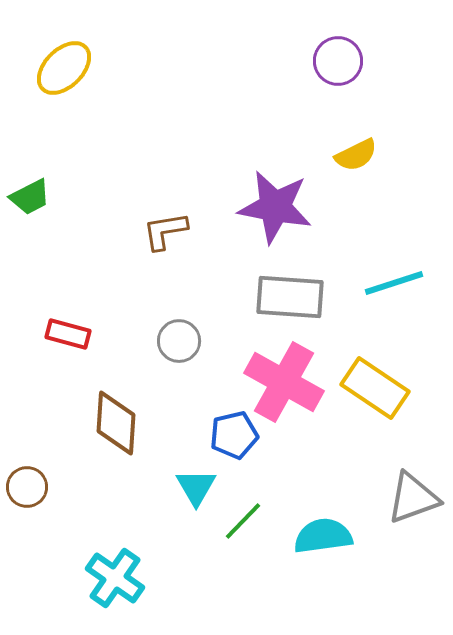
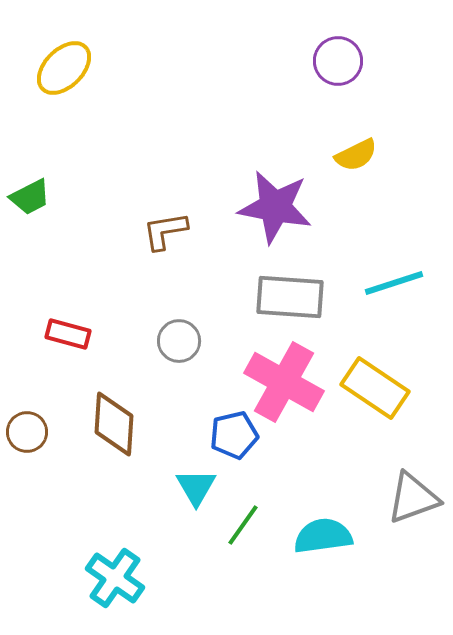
brown diamond: moved 2 px left, 1 px down
brown circle: moved 55 px up
green line: moved 4 px down; rotated 9 degrees counterclockwise
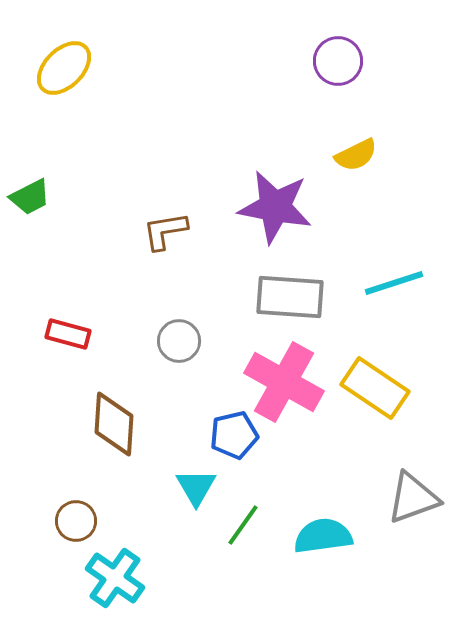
brown circle: moved 49 px right, 89 px down
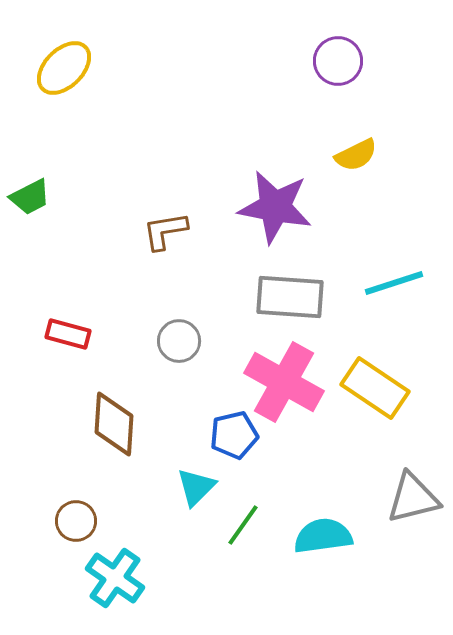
cyan triangle: rotated 15 degrees clockwise
gray triangle: rotated 6 degrees clockwise
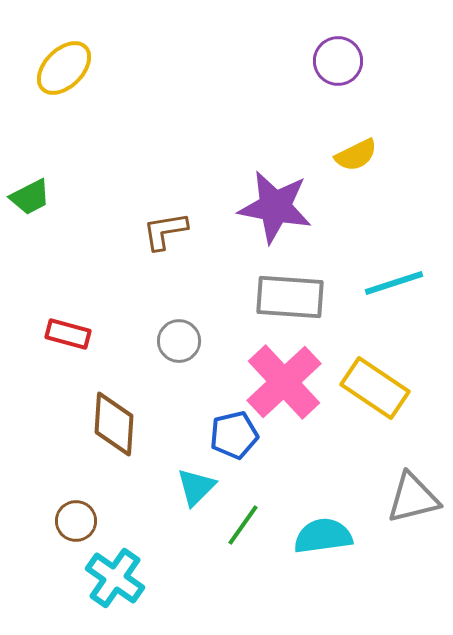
pink cross: rotated 18 degrees clockwise
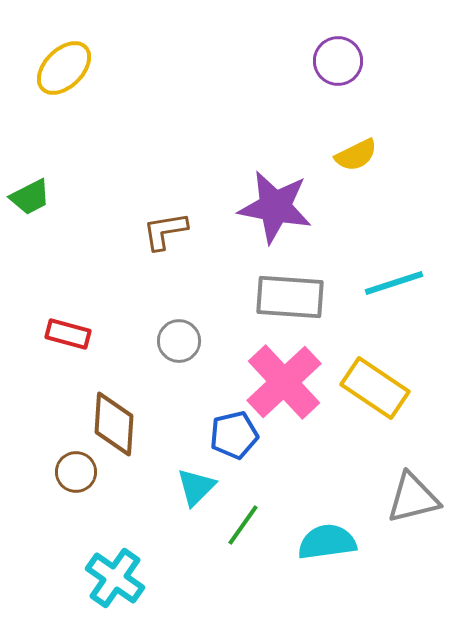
brown circle: moved 49 px up
cyan semicircle: moved 4 px right, 6 px down
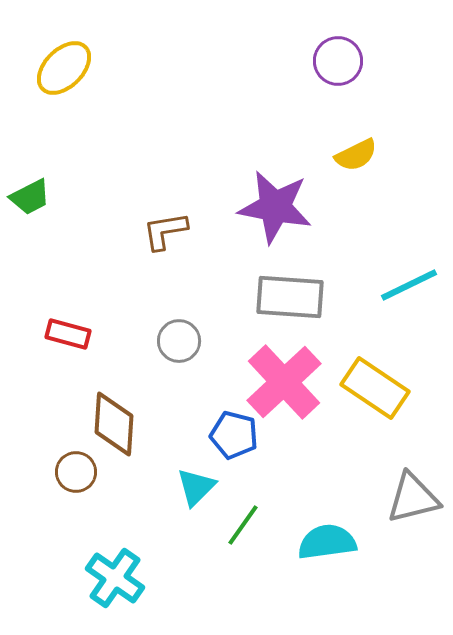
cyan line: moved 15 px right, 2 px down; rotated 8 degrees counterclockwise
blue pentagon: rotated 27 degrees clockwise
